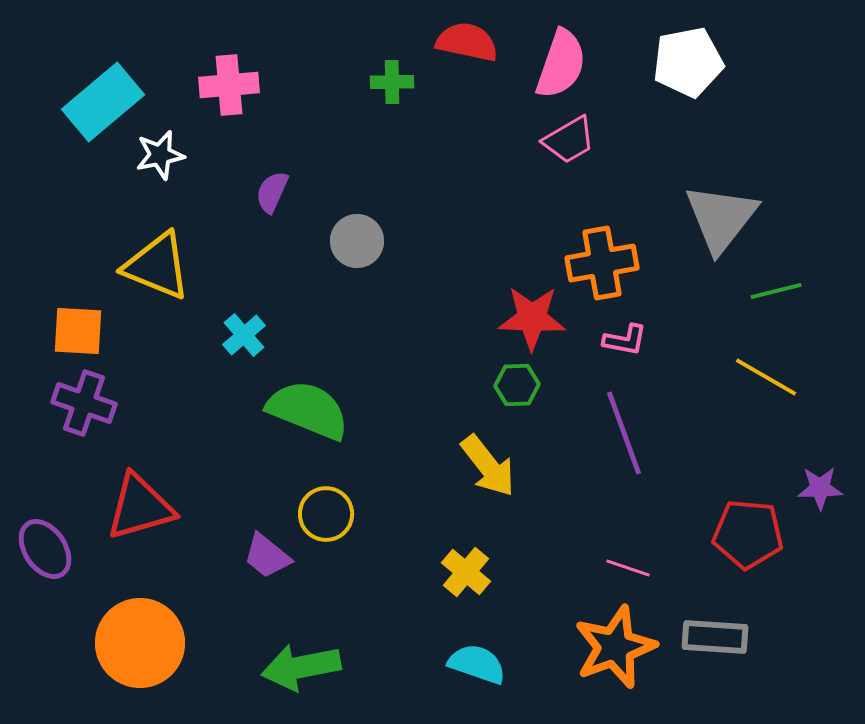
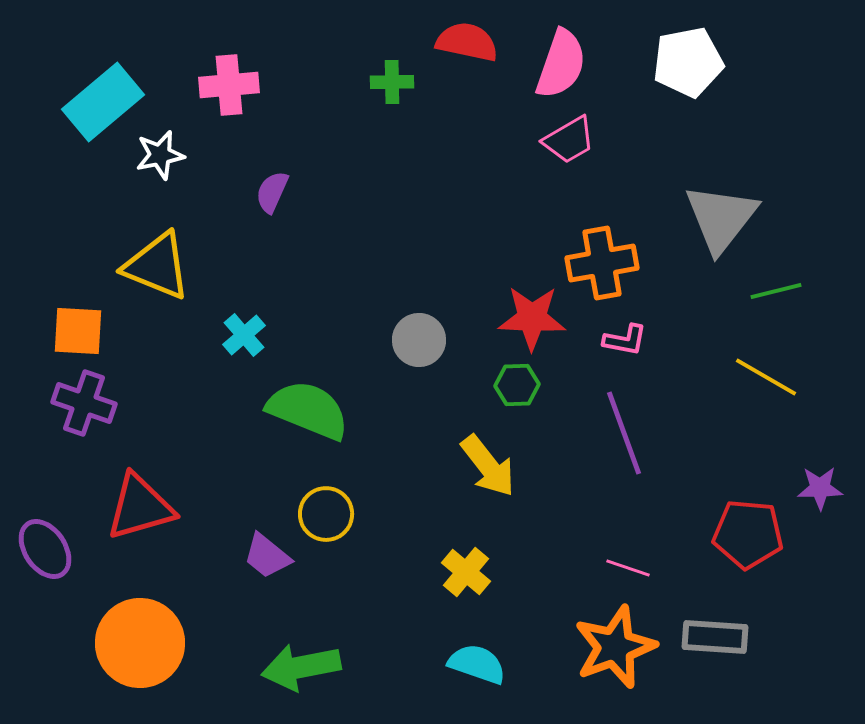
gray circle: moved 62 px right, 99 px down
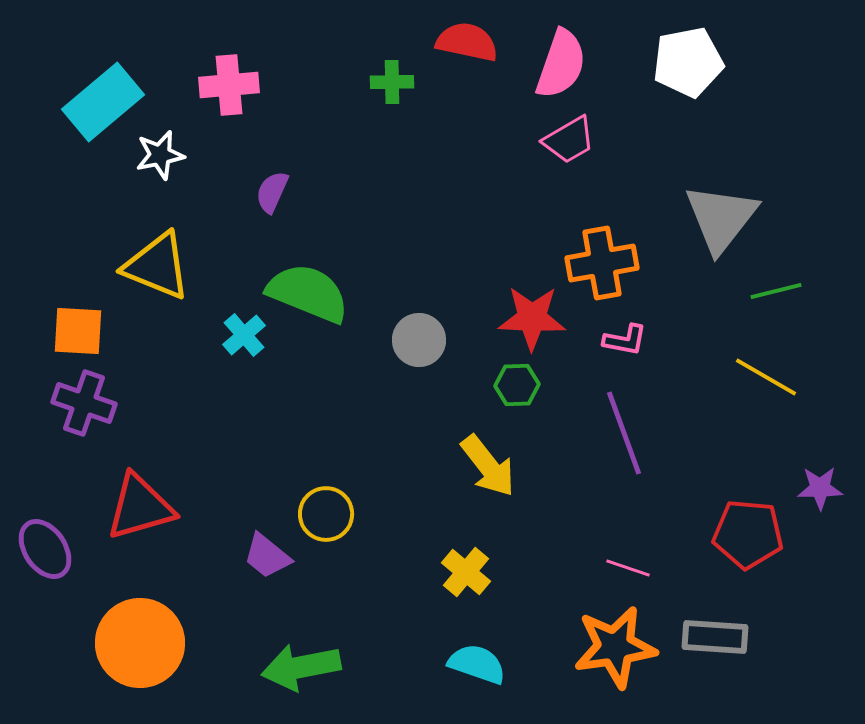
green semicircle: moved 117 px up
orange star: rotated 12 degrees clockwise
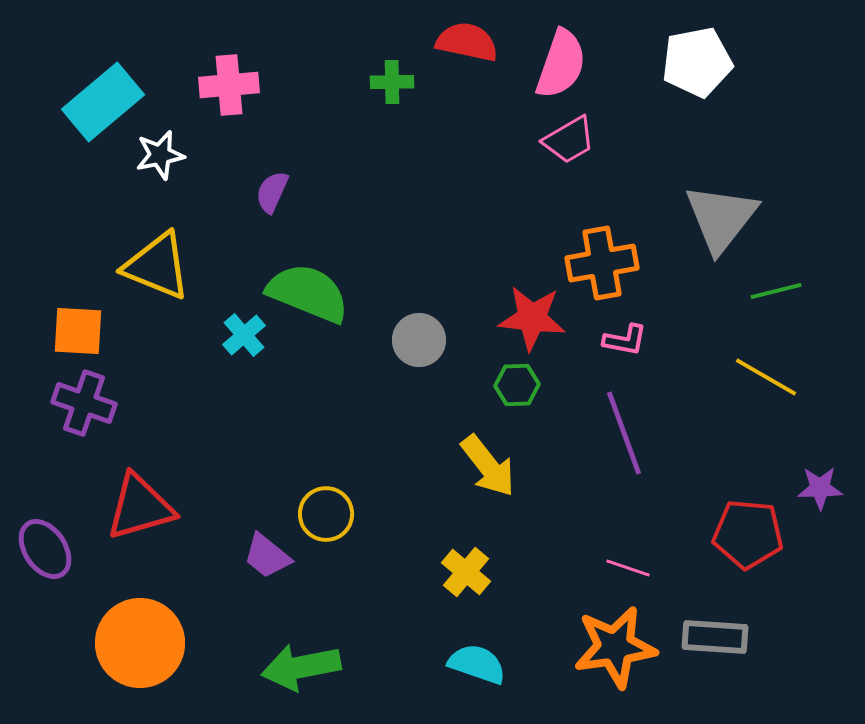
white pentagon: moved 9 px right
red star: rotated 4 degrees clockwise
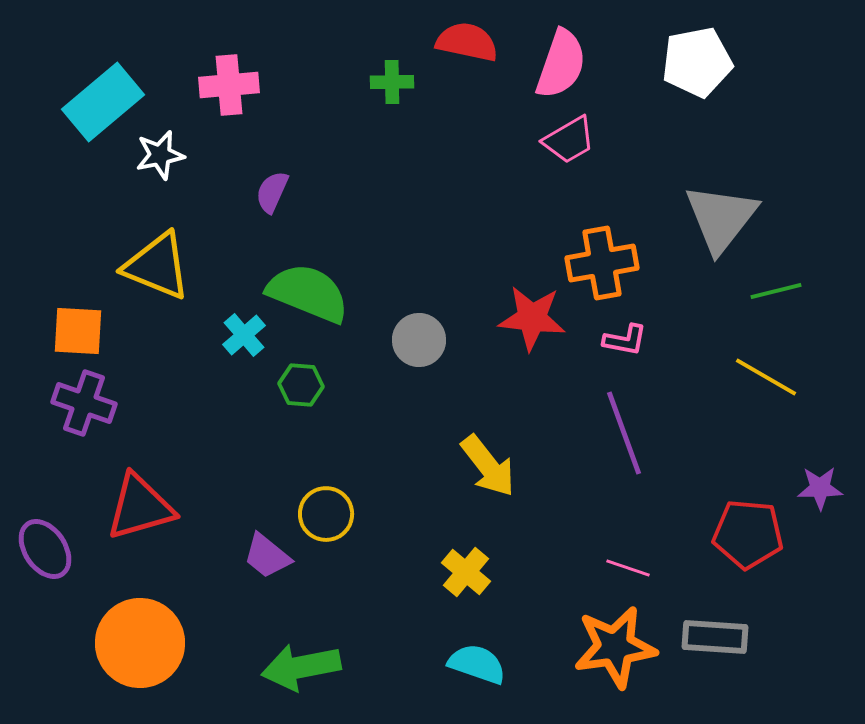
green hexagon: moved 216 px left; rotated 6 degrees clockwise
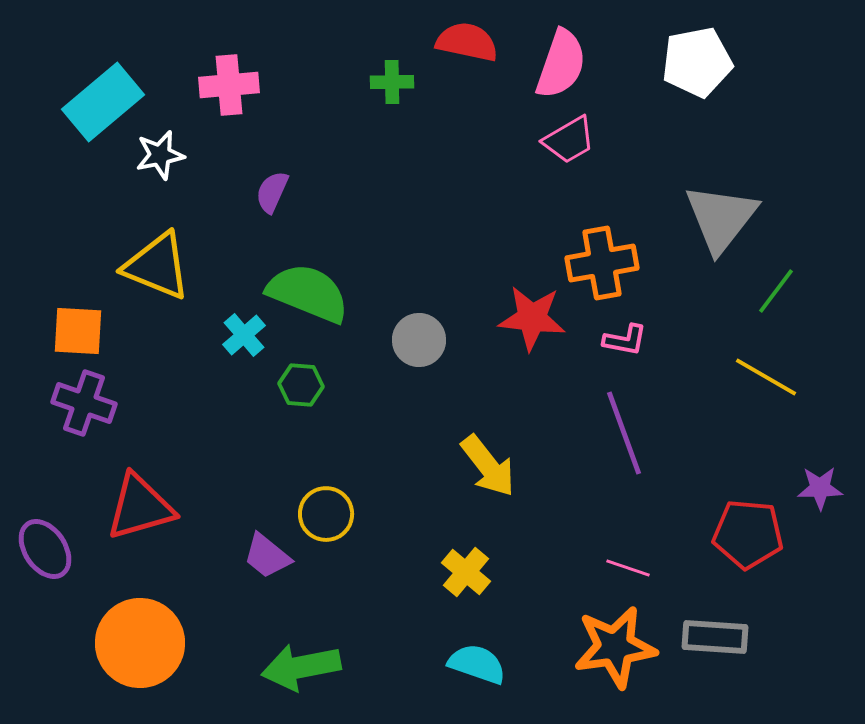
green line: rotated 39 degrees counterclockwise
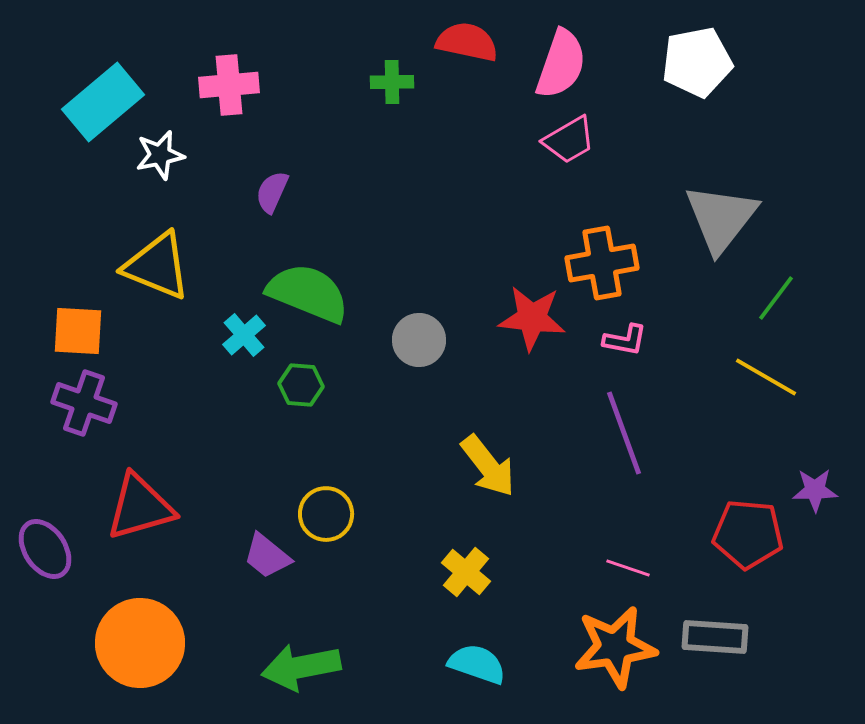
green line: moved 7 px down
purple star: moved 5 px left, 2 px down
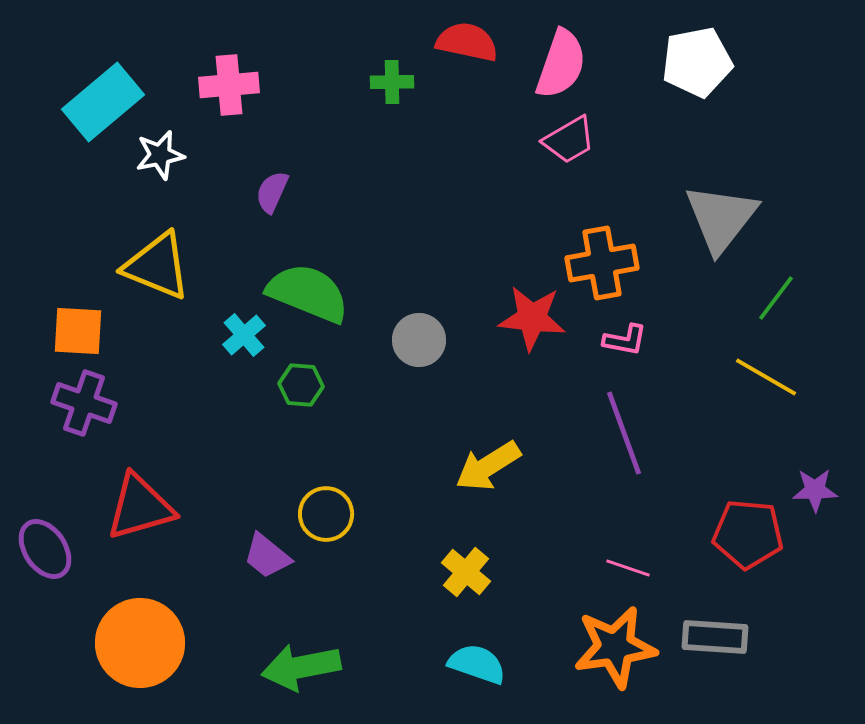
yellow arrow: rotated 96 degrees clockwise
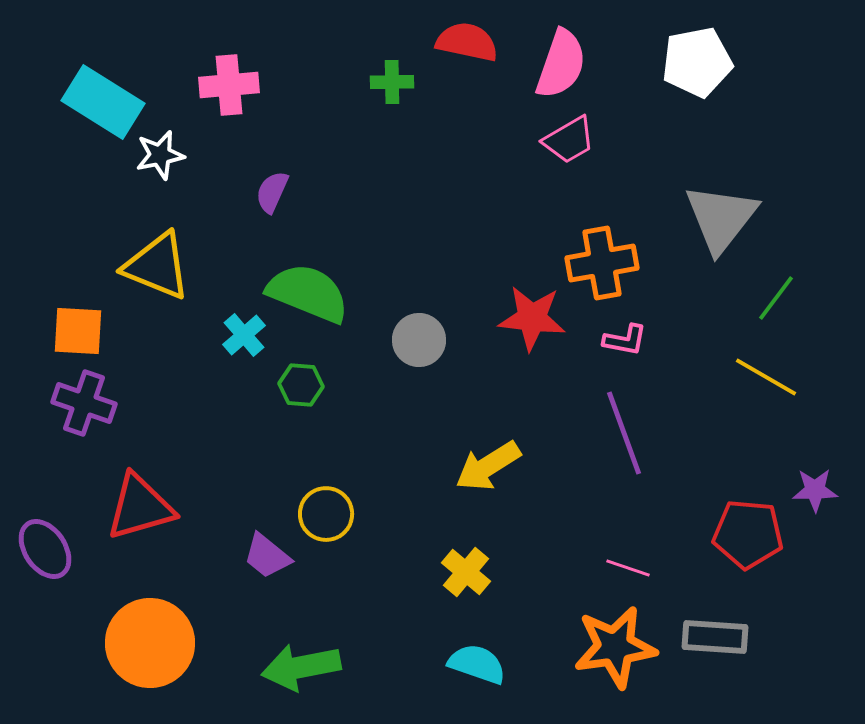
cyan rectangle: rotated 72 degrees clockwise
orange circle: moved 10 px right
